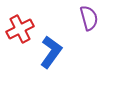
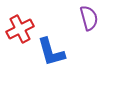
blue L-shape: rotated 128 degrees clockwise
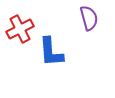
blue L-shape: rotated 12 degrees clockwise
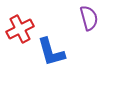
blue L-shape: rotated 12 degrees counterclockwise
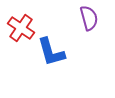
red cross: moved 1 px right, 1 px up; rotated 28 degrees counterclockwise
